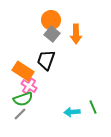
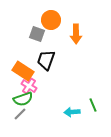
gray square: moved 15 px left; rotated 21 degrees counterclockwise
green line: moved 2 px up
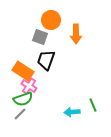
gray square: moved 3 px right, 3 px down
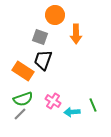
orange circle: moved 4 px right, 5 px up
black trapezoid: moved 3 px left
pink cross: moved 24 px right, 15 px down
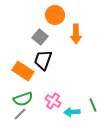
gray square: rotated 21 degrees clockwise
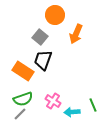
orange arrow: rotated 24 degrees clockwise
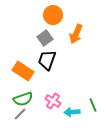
orange circle: moved 2 px left
gray square: moved 5 px right, 1 px down; rotated 14 degrees clockwise
black trapezoid: moved 4 px right
